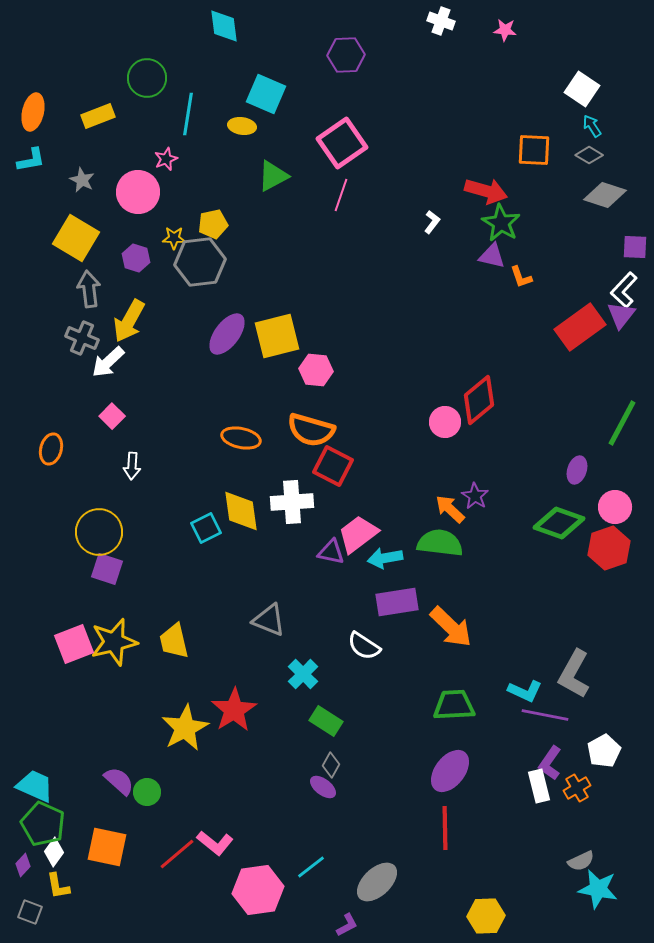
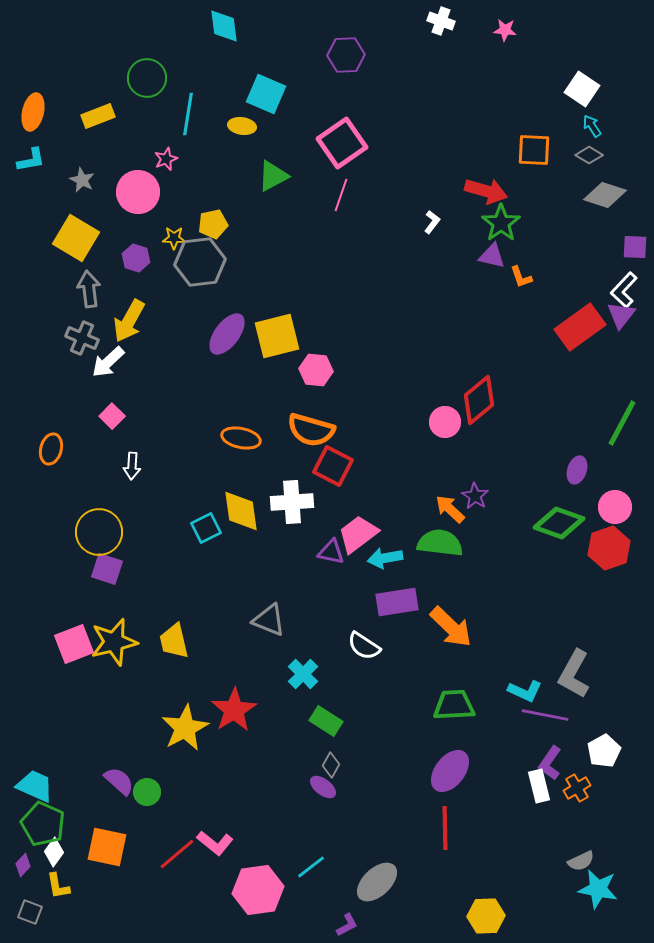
green star at (501, 223): rotated 6 degrees clockwise
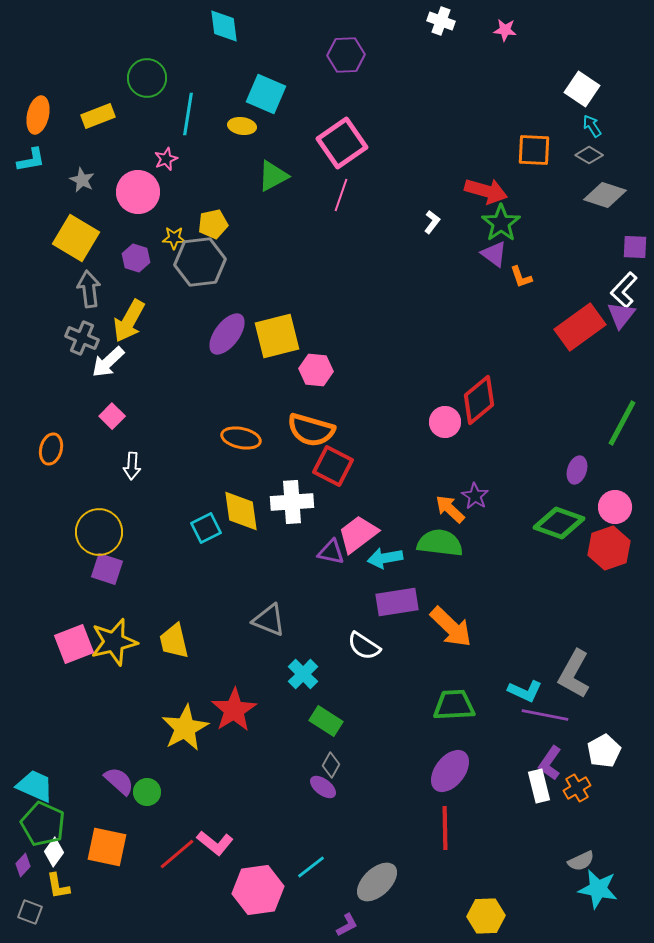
orange ellipse at (33, 112): moved 5 px right, 3 px down
purple triangle at (492, 256): moved 2 px right, 2 px up; rotated 24 degrees clockwise
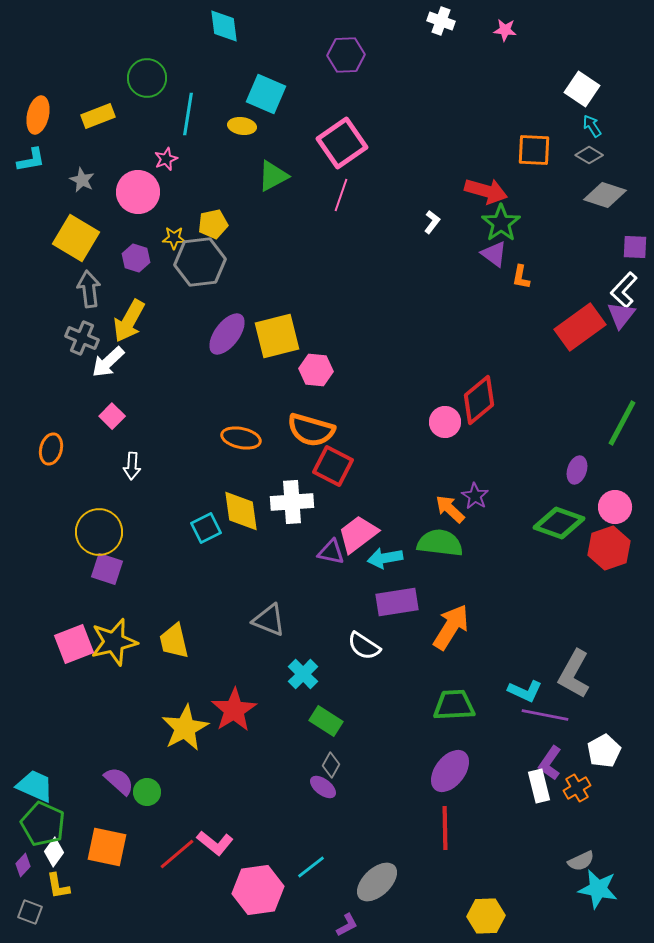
orange L-shape at (521, 277): rotated 30 degrees clockwise
orange arrow at (451, 627): rotated 102 degrees counterclockwise
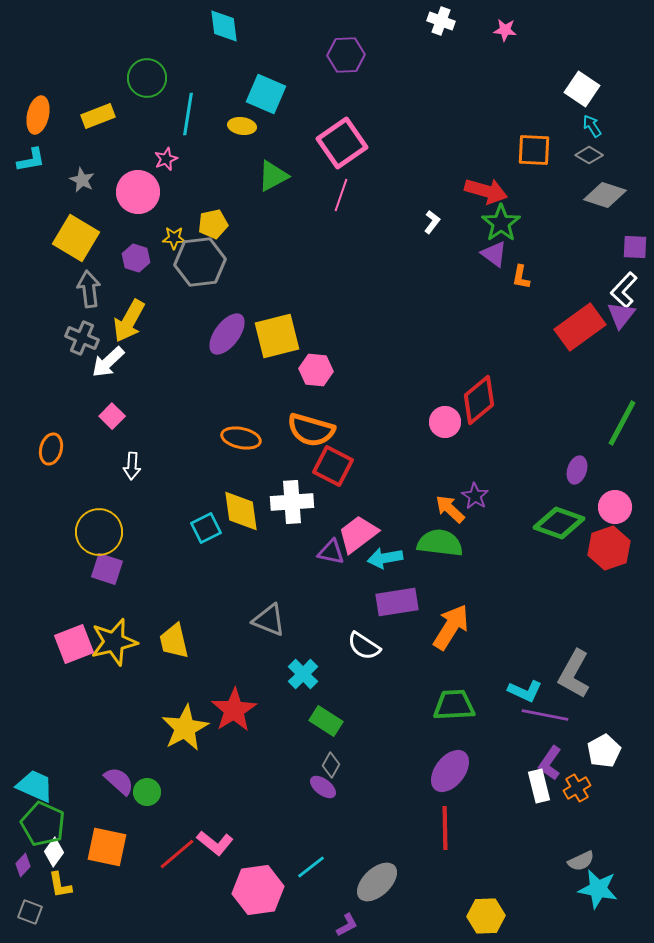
yellow L-shape at (58, 886): moved 2 px right, 1 px up
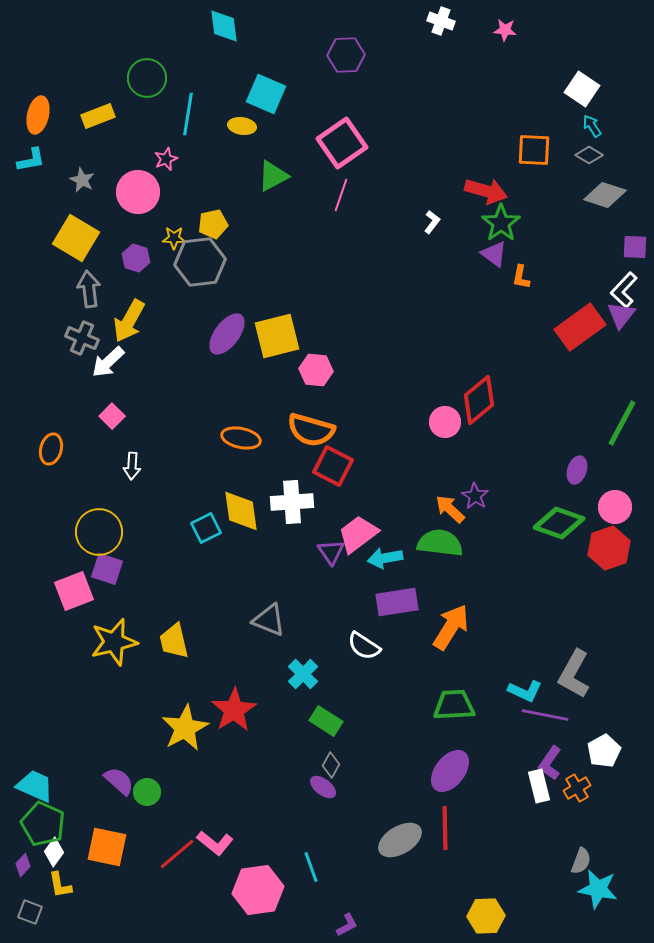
purple triangle at (331, 552): rotated 44 degrees clockwise
pink square at (74, 644): moved 53 px up
gray semicircle at (581, 861): rotated 44 degrees counterclockwise
cyan line at (311, 867): rotated 72 degrees counterclockwise
gray ellipse at (377, 882): moved 23 px right, 42 px up; rotated 12 degrees clockwise
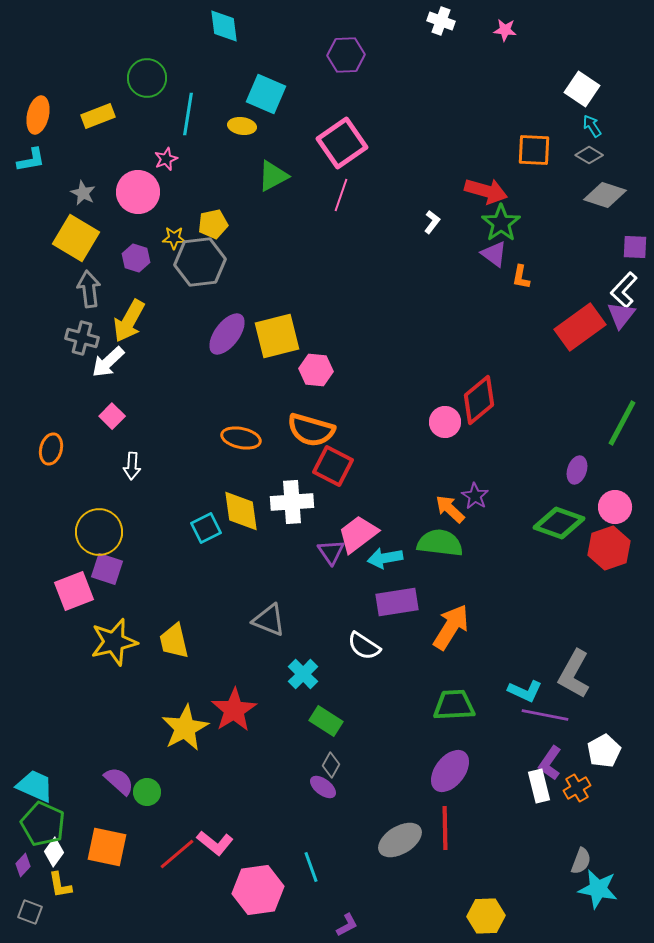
gray star at (82, 180): moved 1 px right, 13 px down
gray cross at (82, 338): rotated 8 degrees counterclockwise
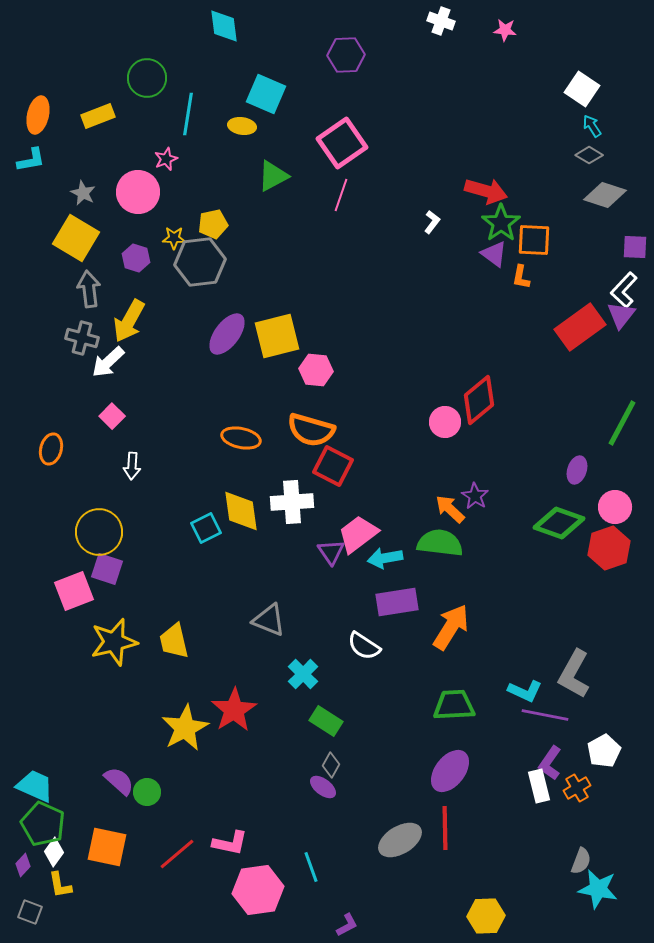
orange square at (534, 150): moved 90 px down
pink L-shape at (215, 843): moved 15 px right; rotated 27 degrees counterclockwise
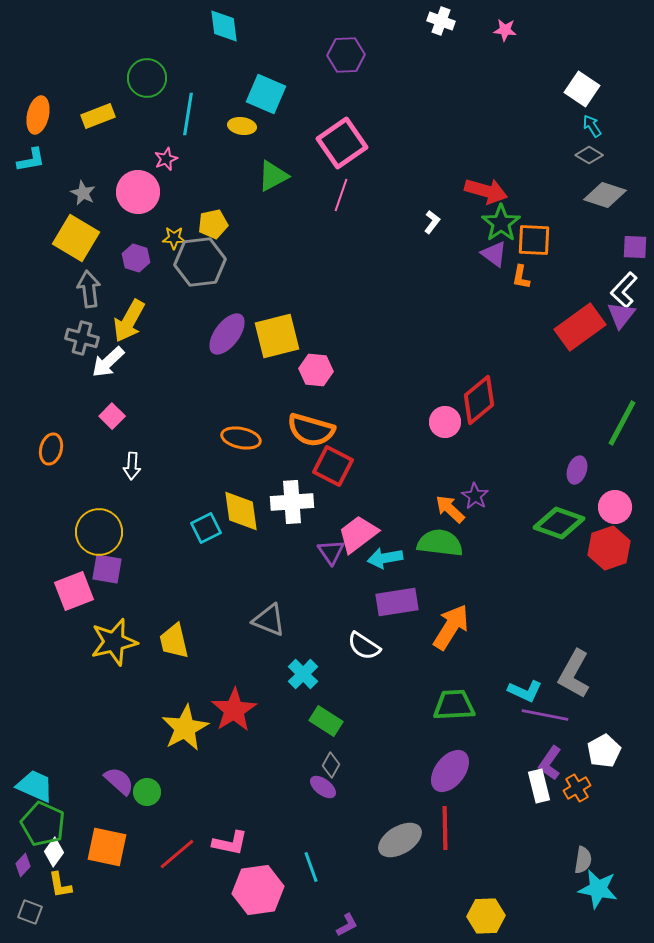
purple square at (107, 569): rotated 8 degrees counterclockwise
gray semicircle at (581, 861): moved 2 px right, 1 px up; rotated 12 degrees counterclockwise
